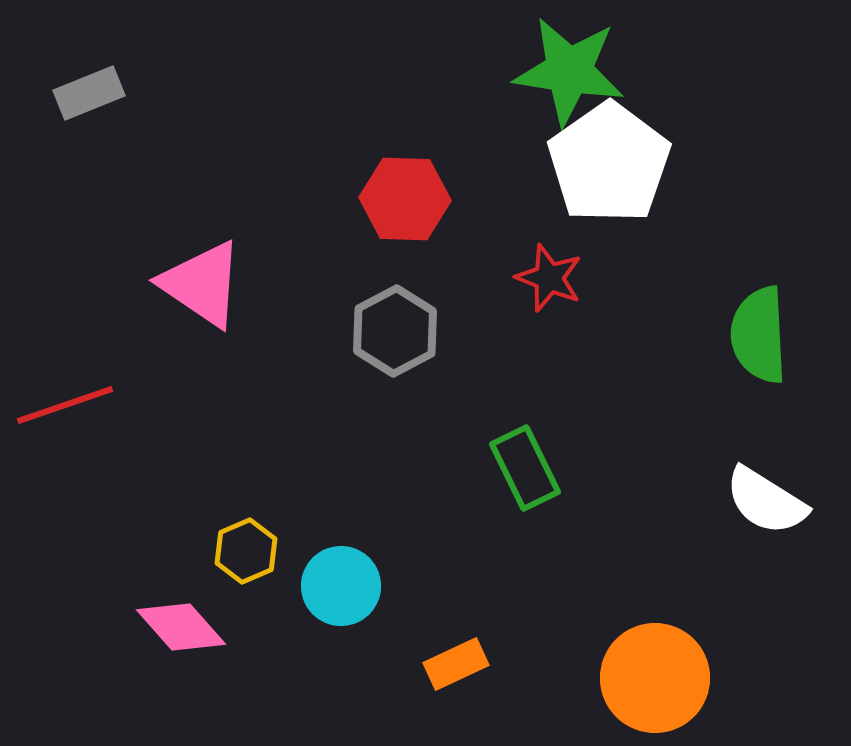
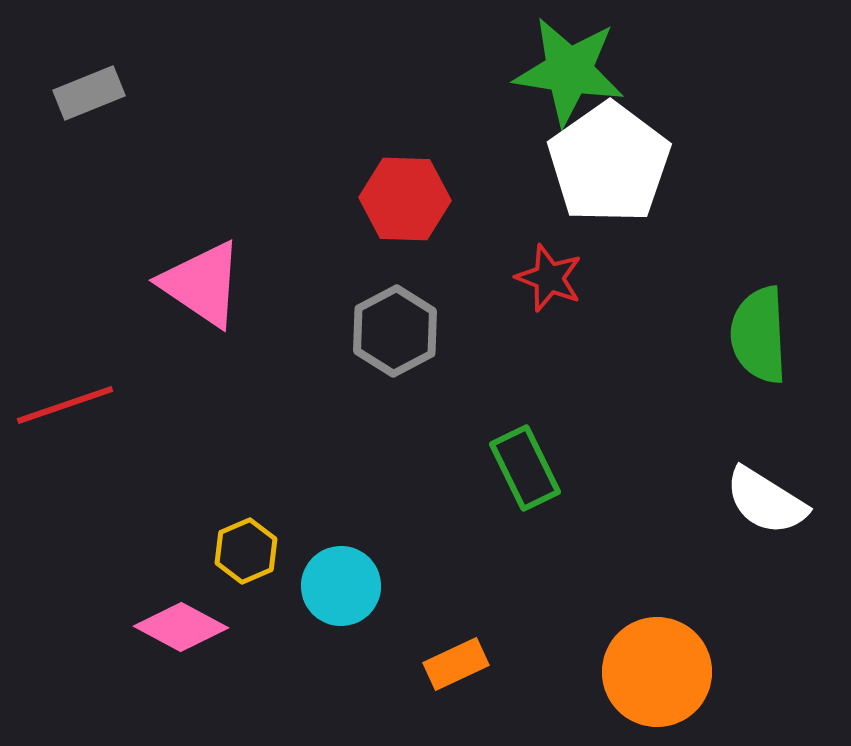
pink diamond: rotated 20 degrees counterclockwise
orange circle: moved 2 px right, 6 px up
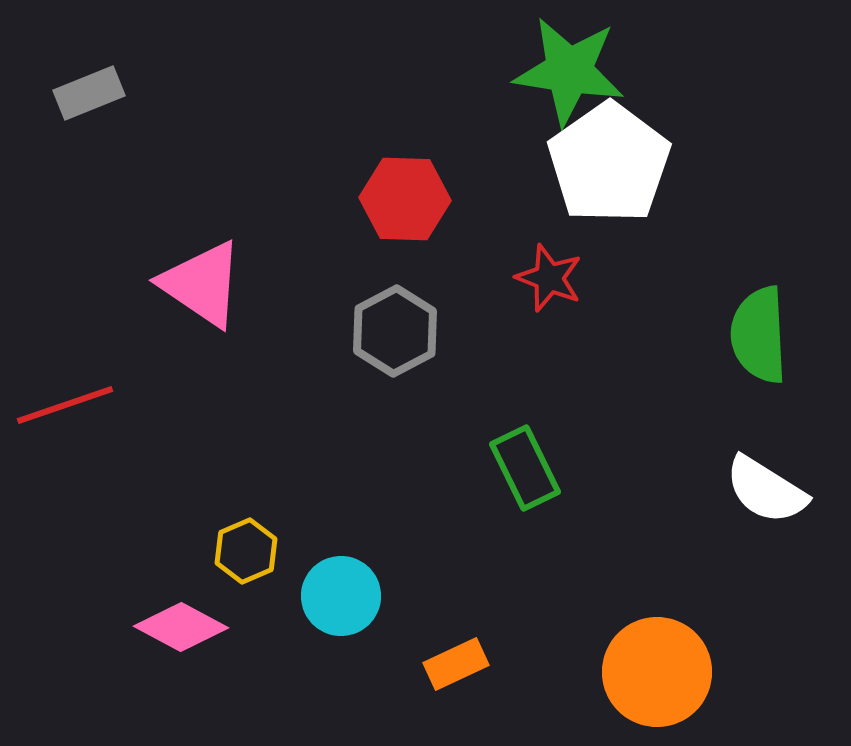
white semicircle: moved 11 px up
cyan circle: moved 10 px down
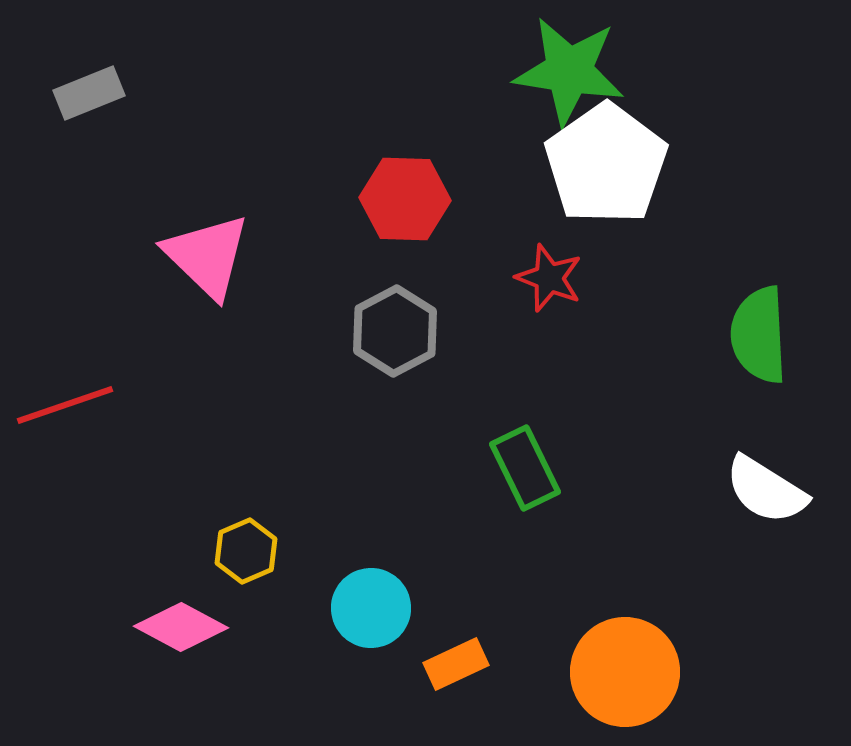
white pentagon: moved 3 px left, 1 px down
pink triangle: moved 5 px right, 28 px up; rotated 10 degrees clockwise
cyan circle: moved 30 px right, 12 px down
orange circle: moved 32 px left
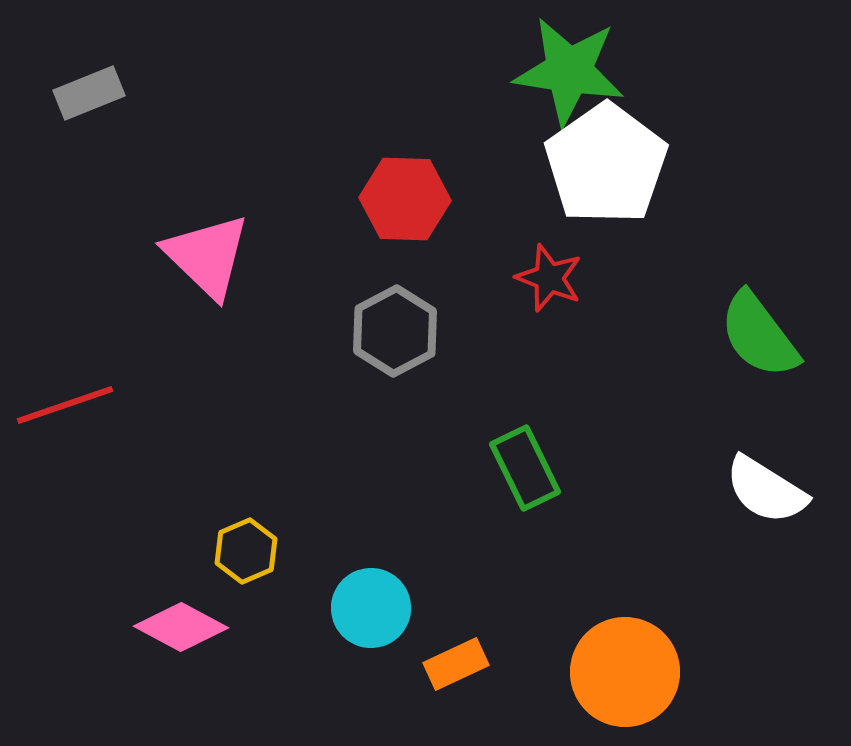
green semicircle: rotated 34 degrees counterclockwise
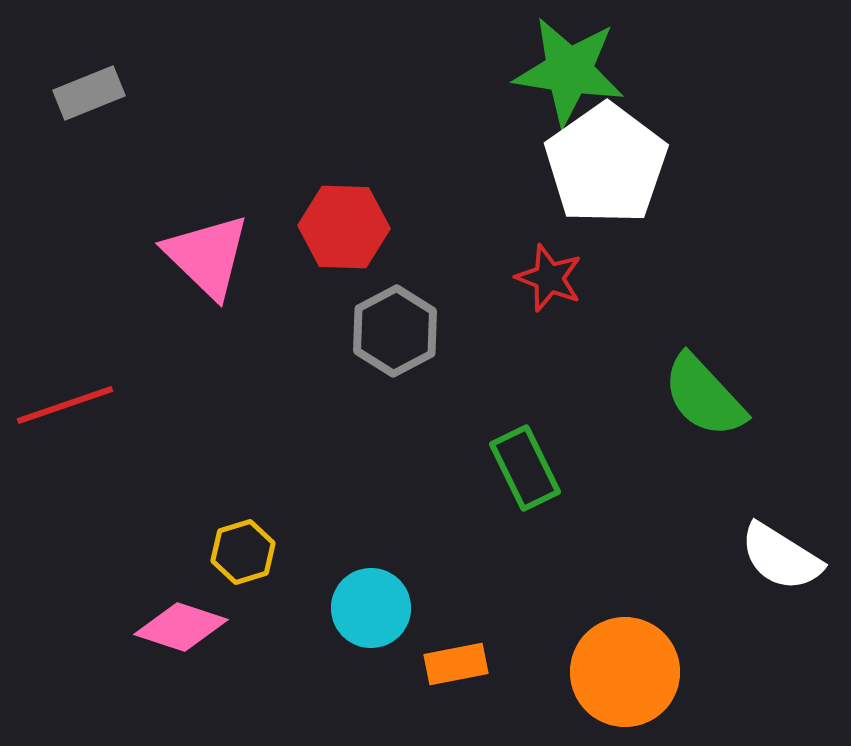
red hexagon: moved 61 px left, 28 px down
green semicircle: moved 55 px left, 61 px down; rotated 6 degrees counterclockwise
white semicircle: moved 15 px right, 67 px down
yellow hexagon: moved 3 px left, 1 px down; rotated 6 degrees clockwise
pink diamond: rotated 10 degrees counterclockwise
orange rectangle: rotated 14 degrees clockwise
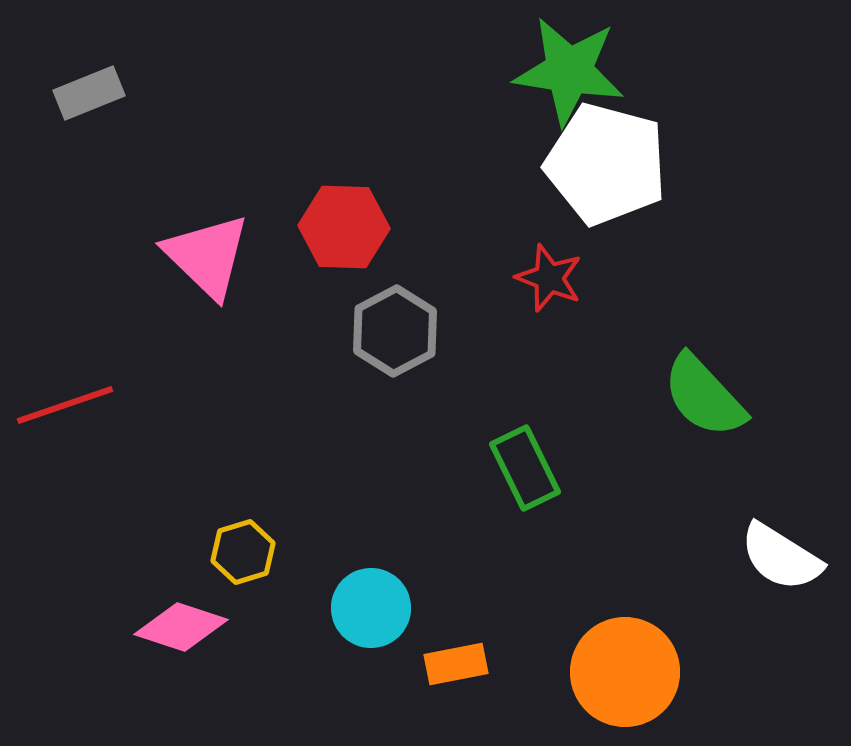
white pentagon: rotated 22 degrees counterclockwise
